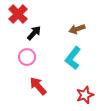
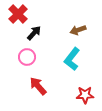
brown arrow: moved 1 px right, 1 px down
cyan L-shape: moved 1 px left, 1 px down
red star: rotated 18 degrees clockwise
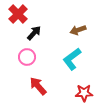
cyan L-shape: rotated 15 degrees clockwise
red star: moved 1 px left, 2 px up
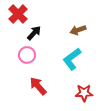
pink circle: moved 2 px up
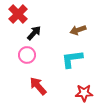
cyan L-shape: rotated 30 degrees clockwise
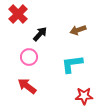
black arrow: moved 6 px right, 1 px down
pink circle: moved 2 px right, 2 px down
cyan L-shape: moved 5 px down
red arrow: moved 11 px left; rotated 12 degrees counterclockwise
red star: moved 3 px down
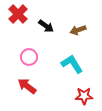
black arrow: moved 6 px right, 8 px up; rotated 84 degrees clockwise
cyan L-shape: rotated 65 degrees clockwise
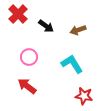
red star: rotated 12 degrees clockwise
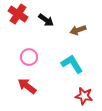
red cross: rotated 12 degrees counterclockwise
black arrow: moved 6 px up
